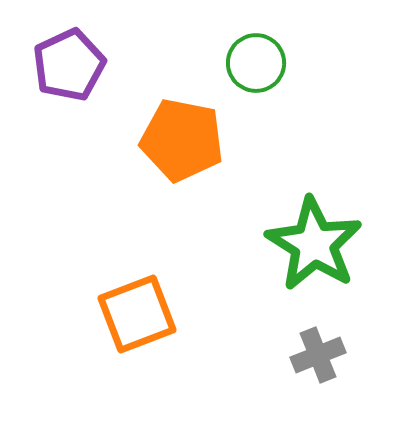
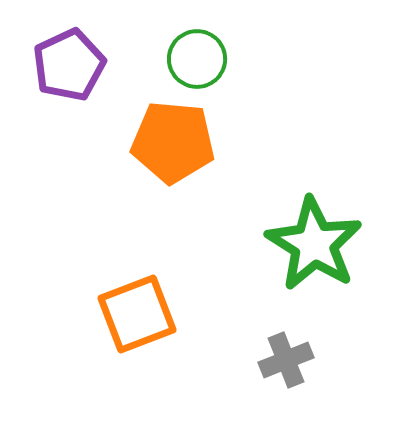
green circle: moved 59 px left, 4 px up
orange pentagon: moved 9 px left, 2 px down; rotated 6 degrees counterclockwise
gray cross: moved 32 px left, 5 px down
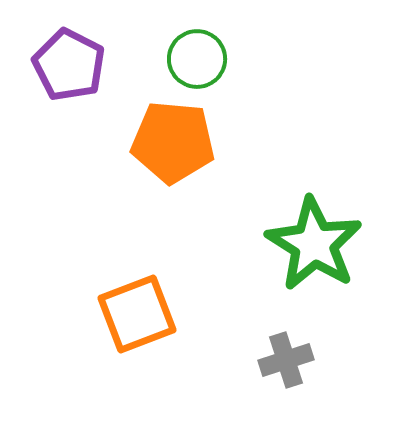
purple pentagon: rotated 20 degrees counterclockwise
gray cross: rotated 4 degrees clockwise
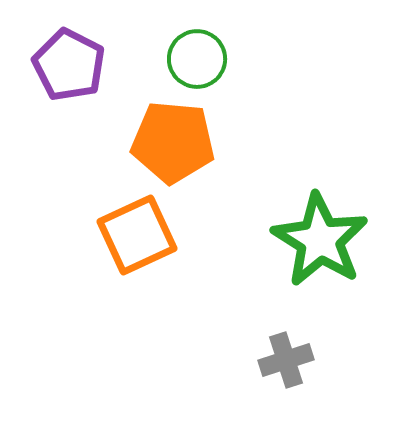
green star: moved 6 px right, 4 px up
orange square: moved 79 px up; rotated 4 degrees counterclockwise
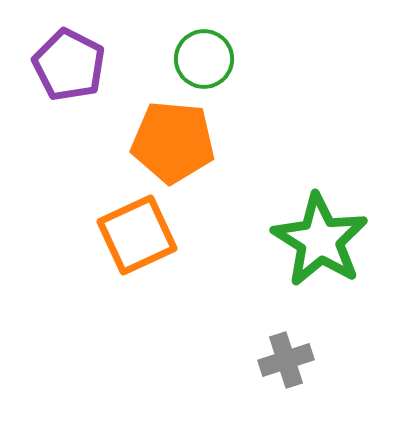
green circle: moved 7 px right
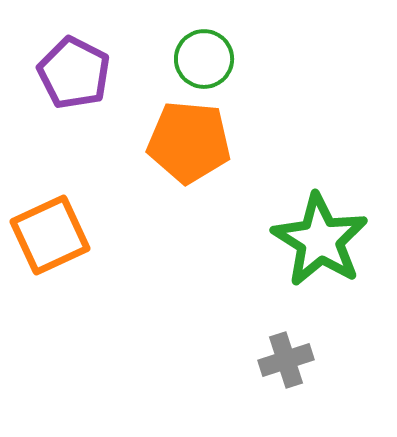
purple pentagon: moved 5 px right, 8 px down
orange pentagon: moved 16 px right
orange square: moved 87 px left
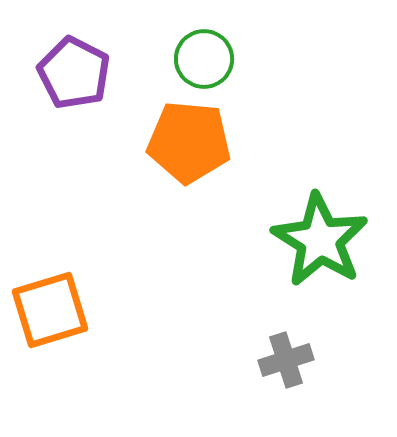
orange square: moved 75 px down; rotated 8 degrees clockwise
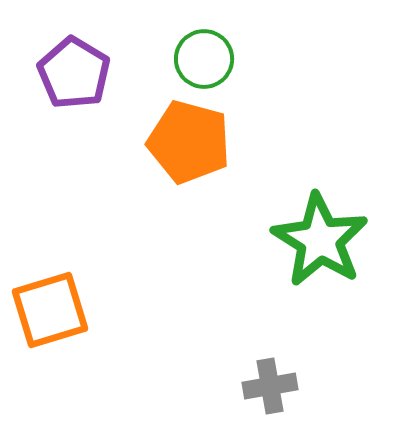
purple pentagon: rotated 4 degrees clockwise
orange pentagon: rotated 10 degrees clockwise
gray cross: moved 16 px left, 26 px down; rotated 8 degrees clockwise
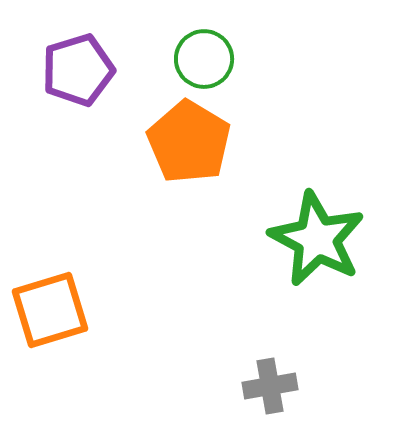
purple pentagon: moved 4 px right, 3 px up; rotated 24 degrees clockwise
orange pentagon: rotated 16 degrees clockwise
green star: moved 3 px left, 1 px up; rotated 4 degrees counterclockwise
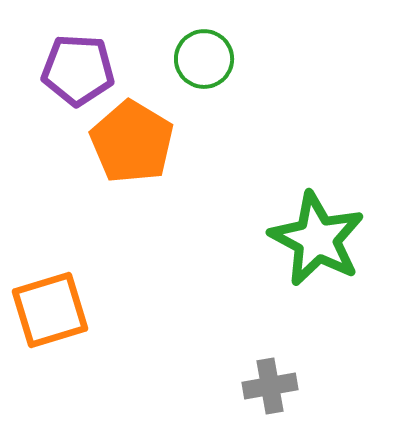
purple pentagon: rotated 20 degrees clockwise
orange pentagon: moved 57 px left
